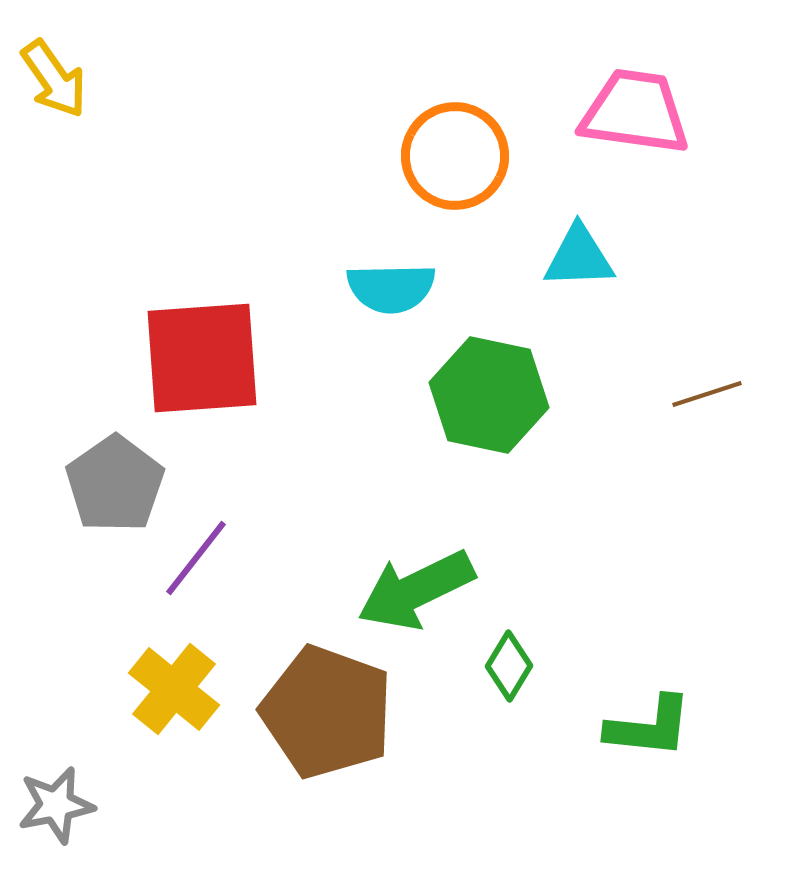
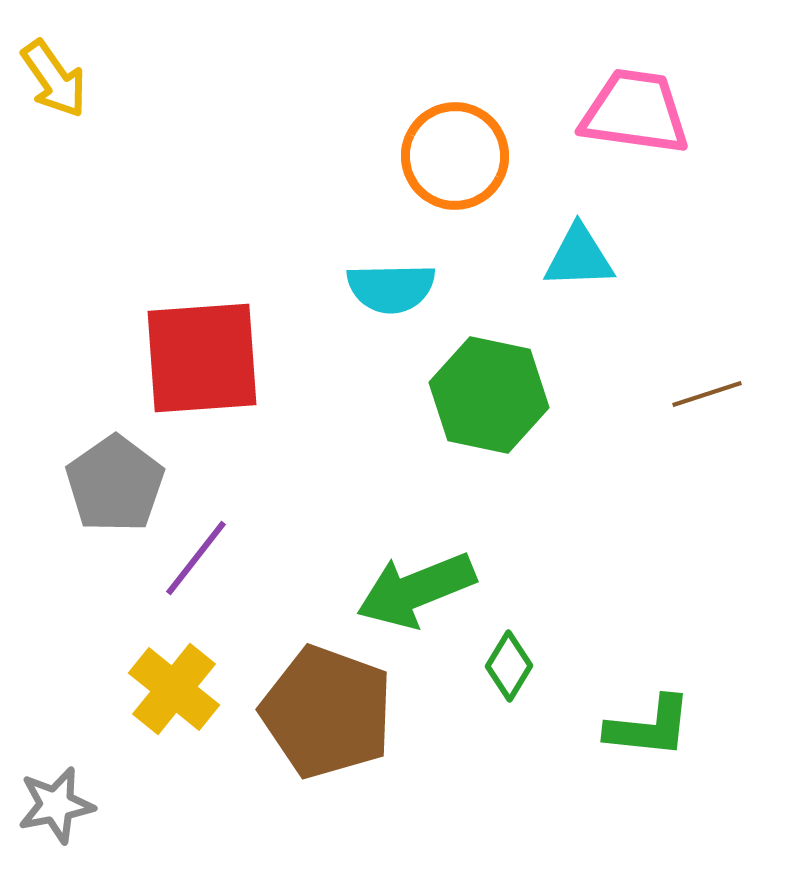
green arrow: rotated 4 degrees clockwise
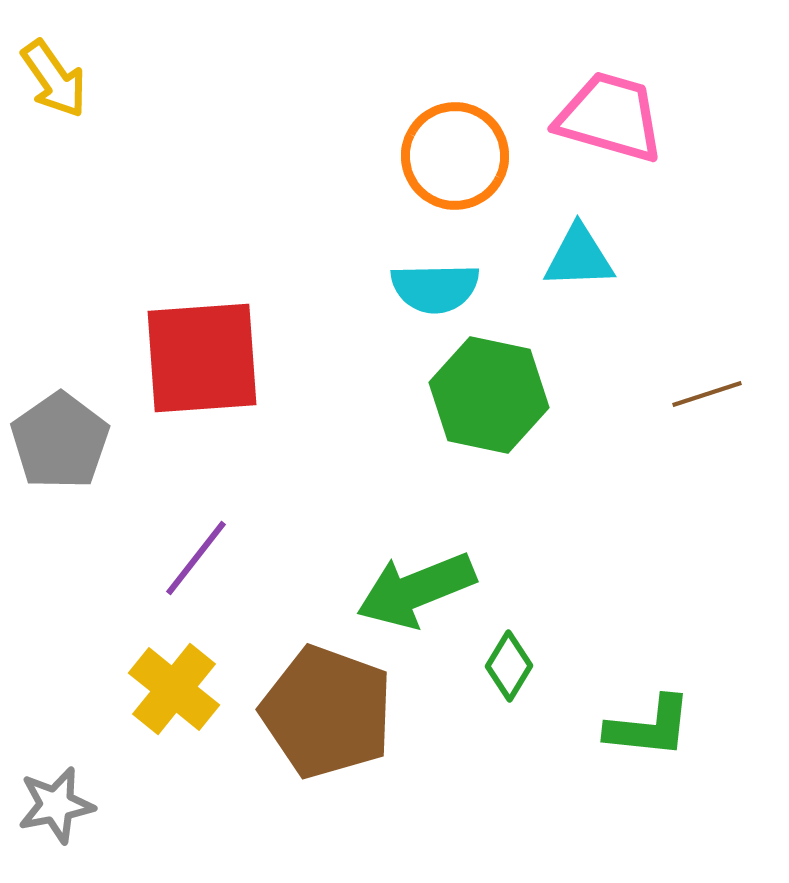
pink trapezoid: moved 25 px left, 5 px down; rotated 8 degrees clockwise
cyan semicircle: moved 44 px right
gray pentagon: moved 55 px left, 43 px up
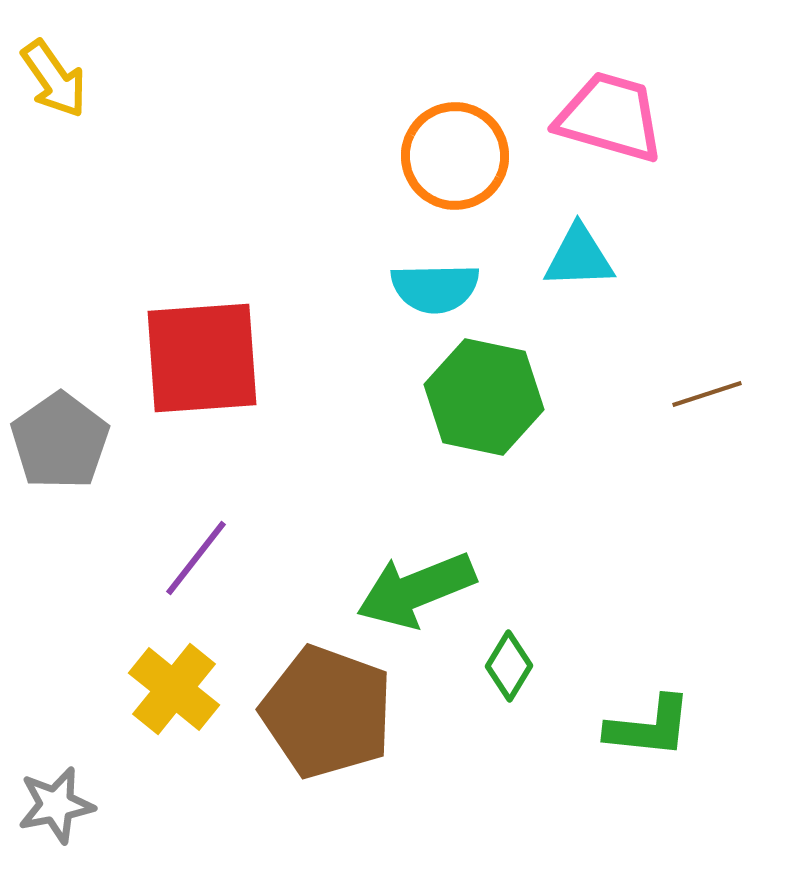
green hexagon: moved 5 px left, 2 px down
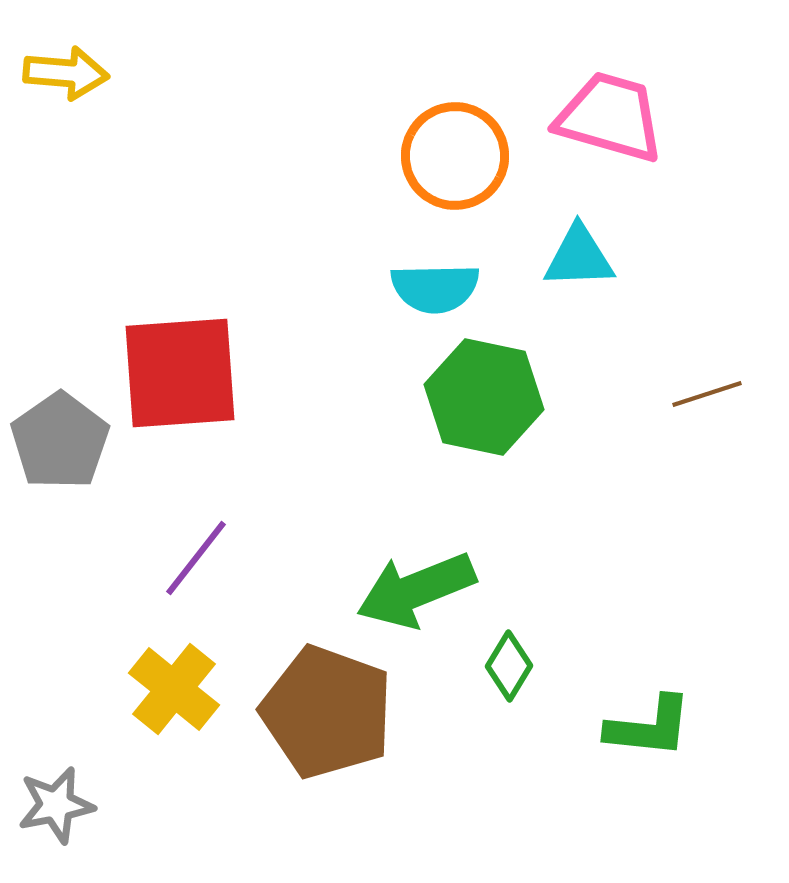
yellow arrow: moved 12 px right, 6 px up; rotated 50 degrees counterclockwise
red square: moved 22 px left, 15 px down
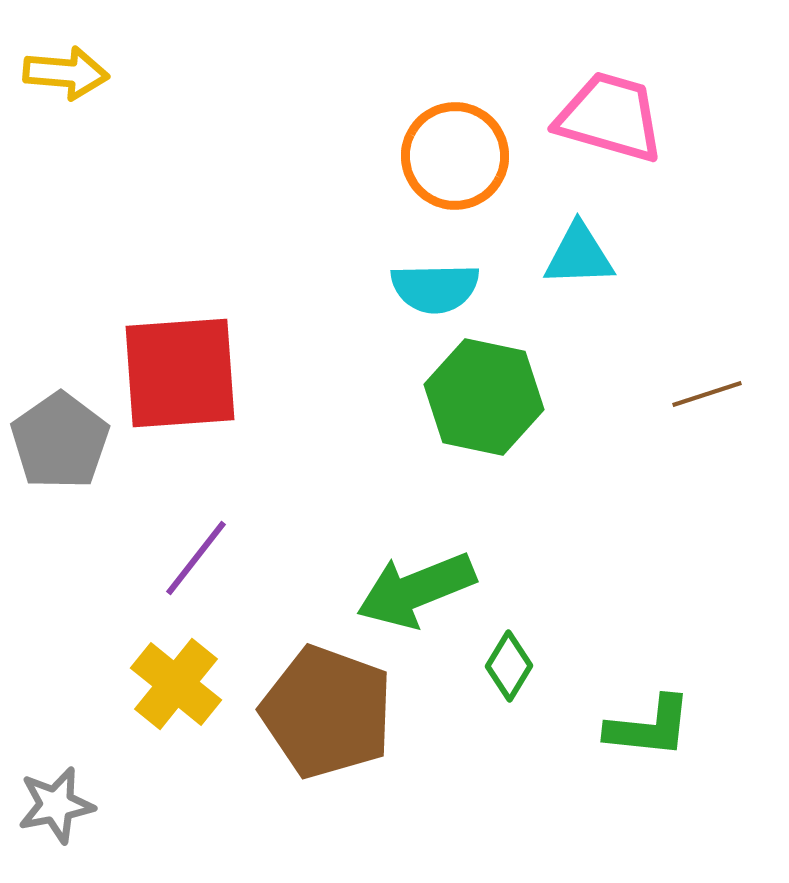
cyan triangle: moved 2 px up
yellow cross: moved 2 px right, 5 px up
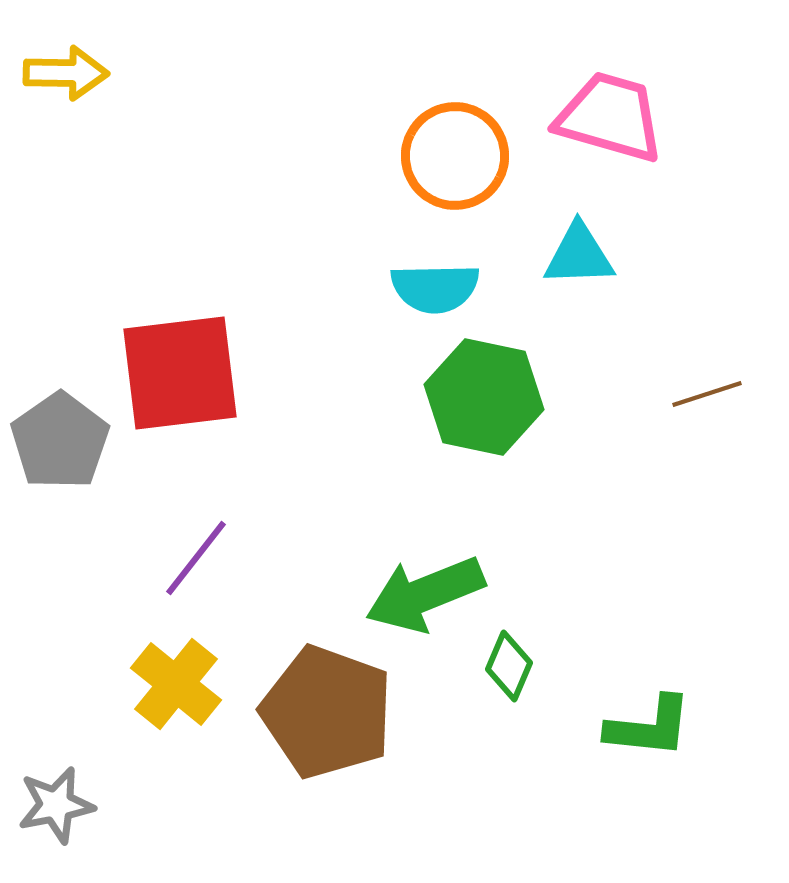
yellow arrow: rotated 4 degrees counterclockwise
red square: rotated 3 degrees counterclockwise
green arrow: moved 9 px right, 4 px down
green diamond: rotated 8 degrees counterclockwise
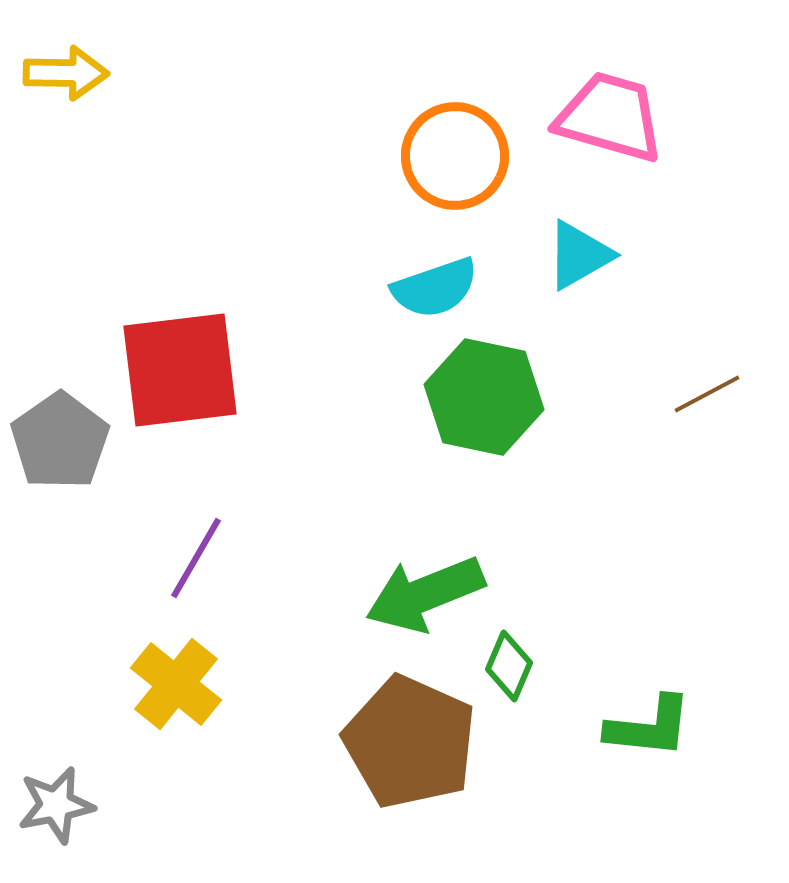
cyan triangle: rotated 28 degrees counterclockwise
cyan semicircle: rotated 18 degrees counterclockwise
red square: moved 3 px up
brown line: rotated 10 degrees counterclockwise
purple line: rotated 8 degrees counterclockwise
brown pentagon: moved 83 px right, 30 px down; rotated 4 degrees clockwise
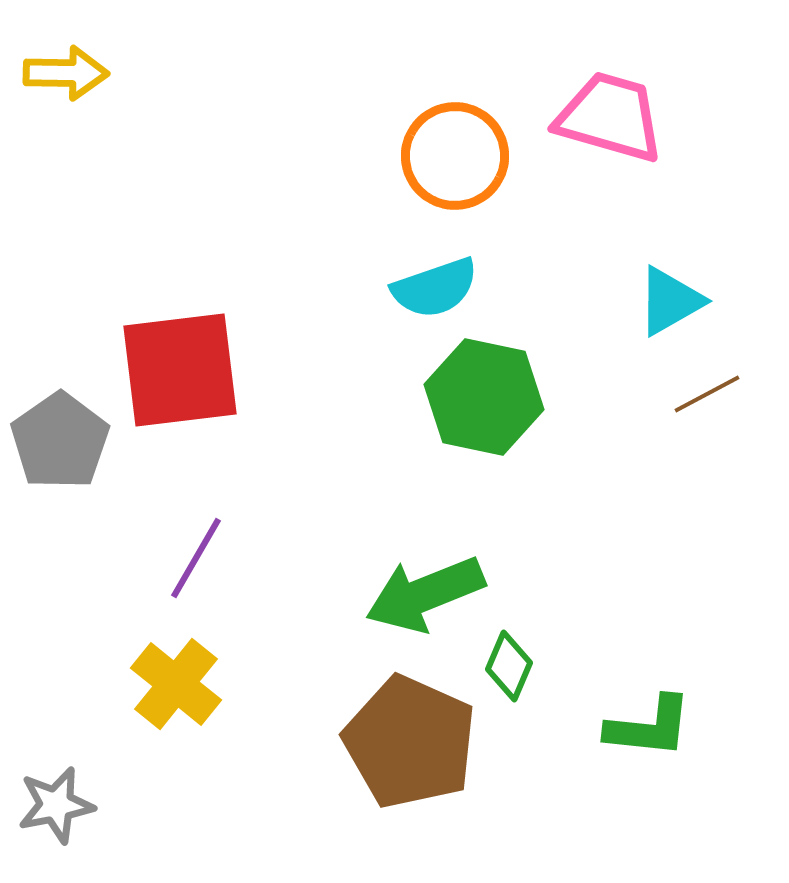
cyan triangle: moved 91 px right, 46 px down
